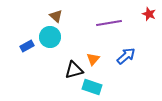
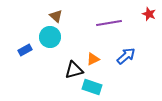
blue rectangle: moved 2 px left, 4 px down
orange triangle: rotated 24 degrees clockwise
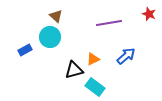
cyan rectangle: moved 3 px right; rotated 18 degrees clockwise
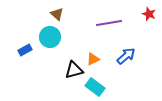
brown triangle: moved 1 px right, 2 px up
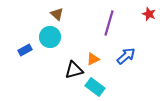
purple line: rotated 65 degrees counterclockwise
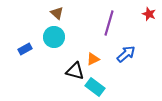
brown triangle: moved 1 px up
cyan circle: moved 4 px right
blue rectangle: moved 1 px up
blue arrow: moved 2 px up
black triangle: moved 1 px right, 1 px down; rotated 30 degrees clockwise
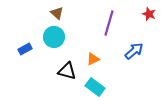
blue arrow: moved 8 px right, 3 px up
black triangle: moved 8 px left
